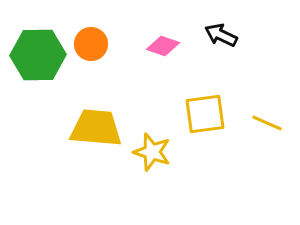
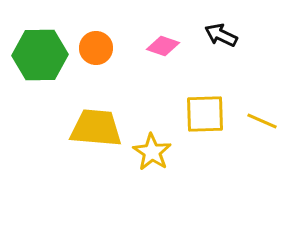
orange circle: moved 5 px right, 4 px down
green hexagon: moved 2 px right
yellow square: rotated 6 degrees clockwise
yellow line: moved 5 px left, 2 px up
yellow star: rotated 15 degrees clockwise
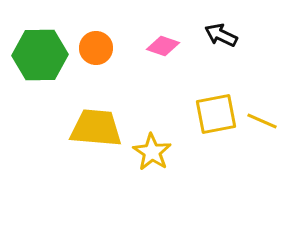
yellow square: moved 11 px right; rotated 9 degrees counterclockwise
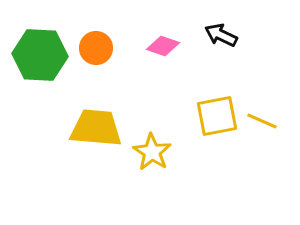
green hexagon: rotated 4 degrees clockwise
yellow square: moved 1 px right, 2 px down
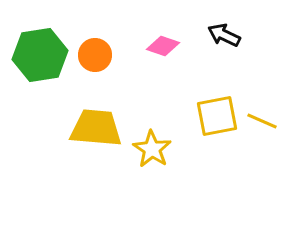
black arrow: moved 3 px right
orange circle: moved 1 px left, 7 px down
green hexagon: rotated 12 degrees counterclockwise
yellow star: moved 3 px up
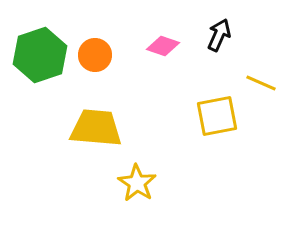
black arrow: moved 5 px left; rotated 88 degrees clockwise
green hexagon: rotated 10 degrees counterclockwise
yellow line: moved 1 px left, 38 px up
yellow star: moved 15 px left, 34 px down
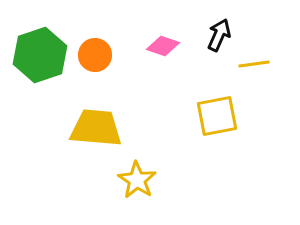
yellow line: moved 7 px left, 19 px up; rotated 32 degrees counterclockwise
yellow star: moved 3 px up
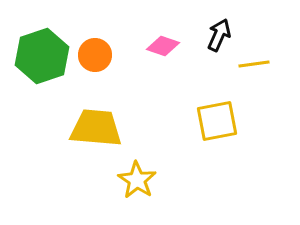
green hexagon: moved 2 px right, 1 px down
yellow square: moved 5 px down
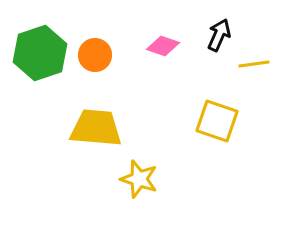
green hexagon: moved 2 px left, 3 px up
yellow square: rotated 30 degrees clockwise
yellow star: moved 2 px right, 1 px up; rotated 15 degrees counterclockwise
